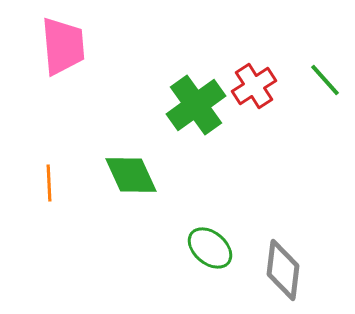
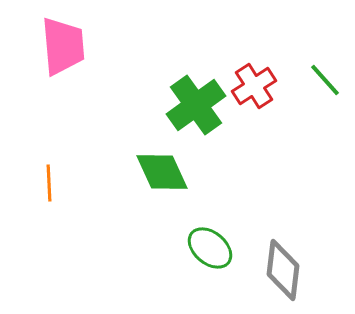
green diamond: moved 31 px right, 3 px up
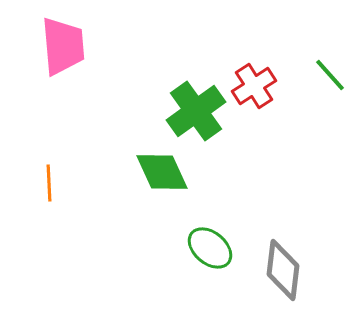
green line: moved 5 px right, 5 px up
green cross: moved 6 px down
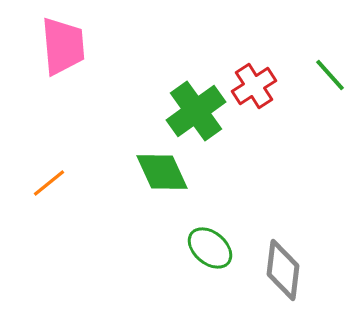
orange line: rotated 54 degrees clockwise
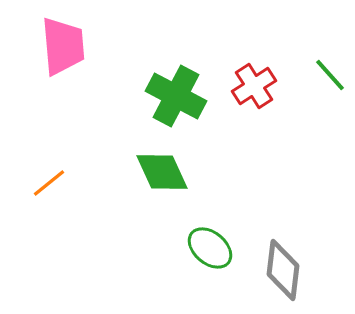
green cross: moved 20 px left, 15 px up; rotated 26 degrees counterclockwise
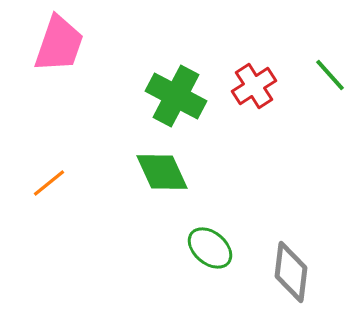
pink trapezoid: moved 4 px left, 2 px up; rotated 24 degrees clockwise
gray diamond: moved 8 px right, 2 px down
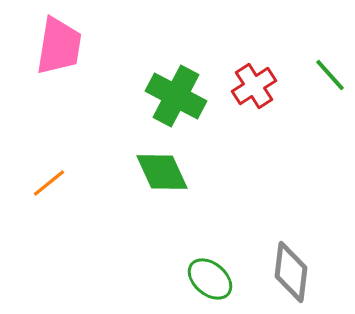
pink trapezoid: moved 2 px down; rotated 10 degrees counterclockwise
green ellipse: moved 31 px down
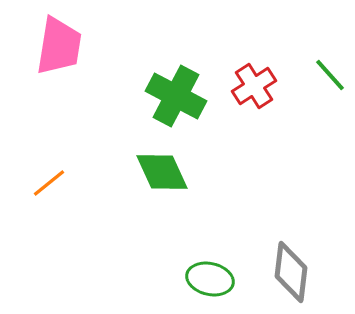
green ellipse: rotated 27 degrees counterclockwise
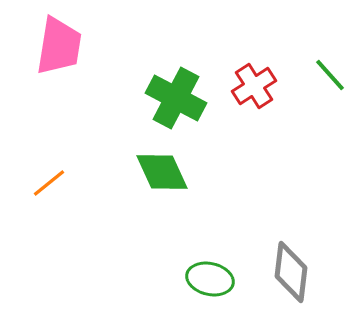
green cross: moved 2 px down
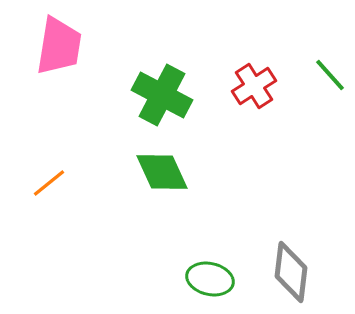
green cross: moved 14 px left, 3 px up
